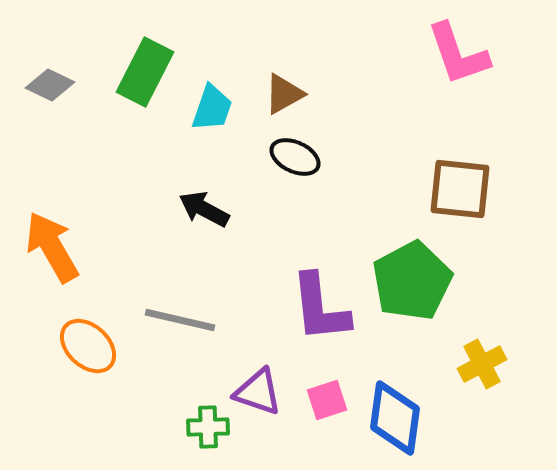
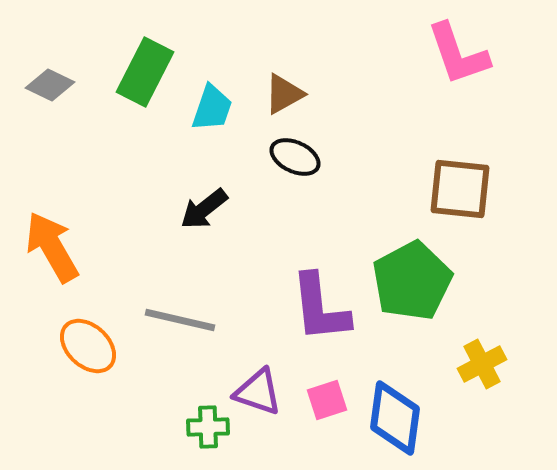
black arrow: rotated 66 degrees counterclockwise
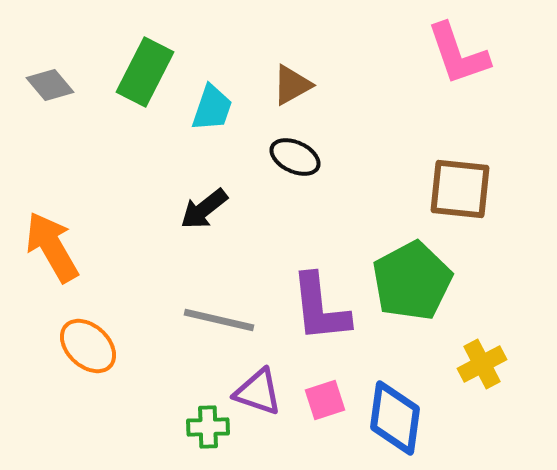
gray diamond: rotated 24 degrees clockwise
brown triangle: moved 8 px right, 9 px up
gray line: moved 39 px right
pink square: moved 2 px left
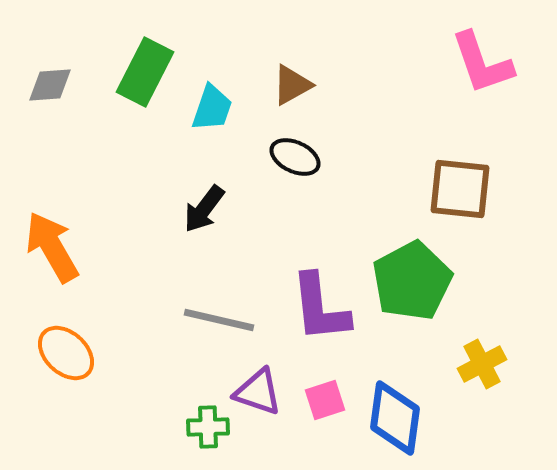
pink L-shape: moved 24 px right, 9 px down
gray diamond: rotated 54 degrees counterclockwise
black arrow: rotated 15 degrees counterclockwise
orange ellipse: moved 22 px left, 7 px down
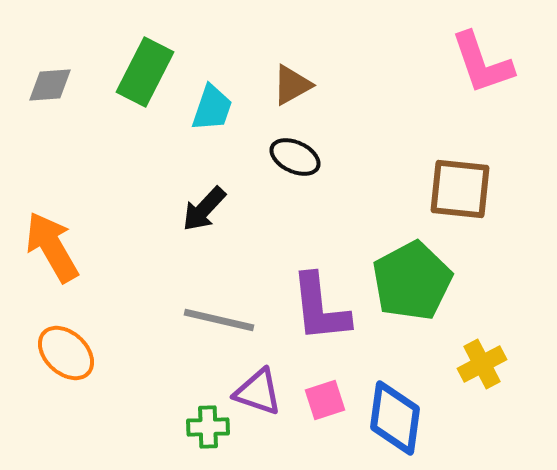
black arrow: rotated 6 degrees clockwise
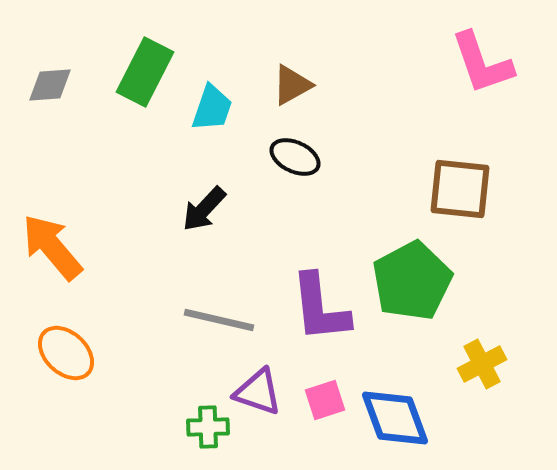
orange arrow: rotated 10 degrees counterclockwise
blue diamond: rotated 28 degrees counterclockwise
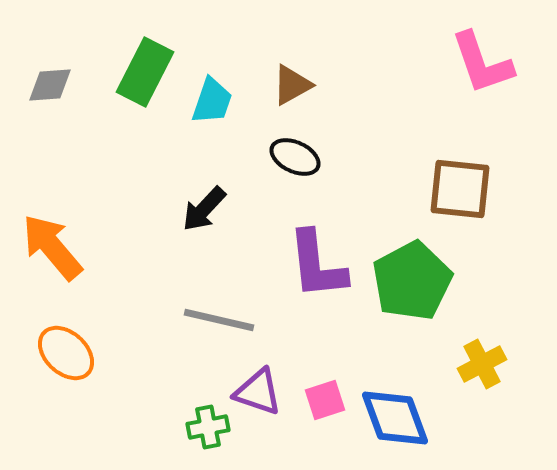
cyan trapezoid: moved 7 px up
purple L-shape: moved 3 px left, 43 px up
green cross: rotated 9 degrees counterclockwise
